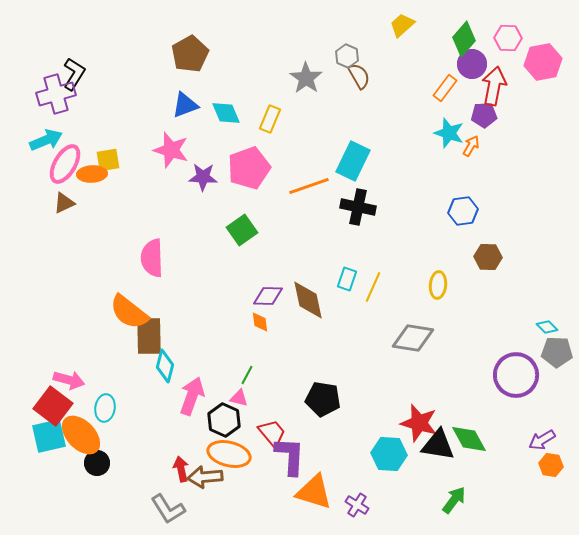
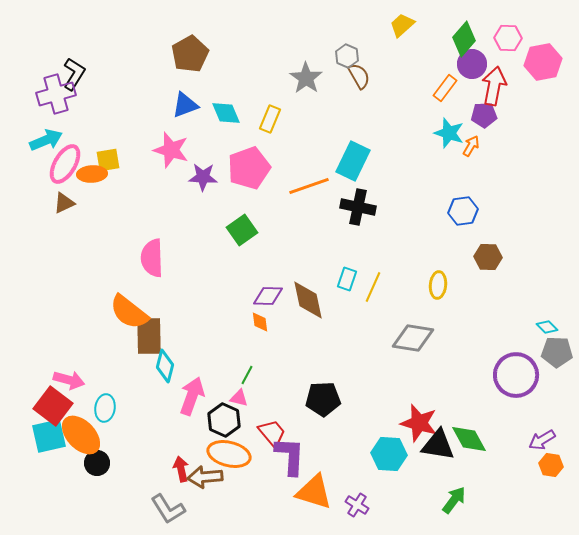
black pentagon at (323, 399): rotated 12 degrees counterclockwise
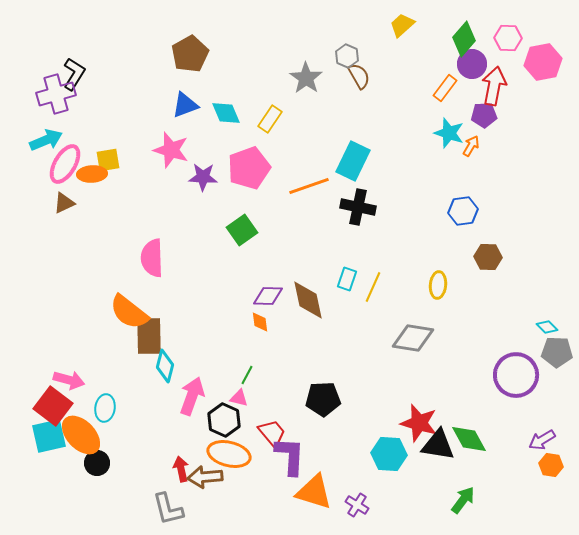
yellow rectangle at (270, 119): rotated 12 degrees clockwise
green arrow at (454, 500): moved 9 px right
gray L-shape at (168, 509): rotated 18 degrees clockwise
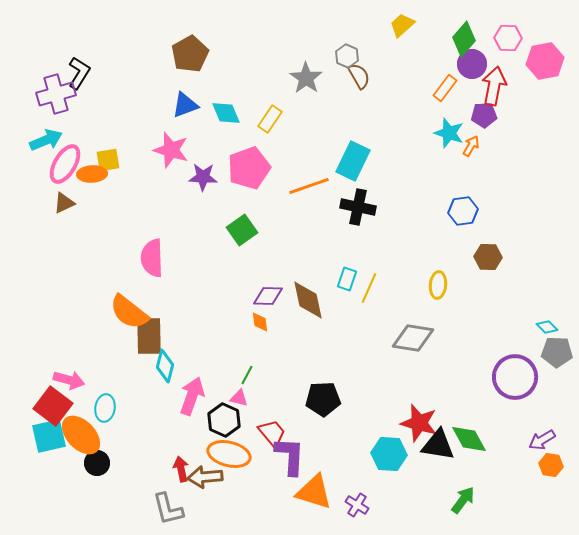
pink hexagon at (543, 62): moved 2 px right, 1 px up
black L-shape at (74, 74): moved 5 px right, 1 px up
yellow line at (373, 287): moved 4 px left, 1 px down
purple circle at (516, 375): moved 1 px left, 2 px down
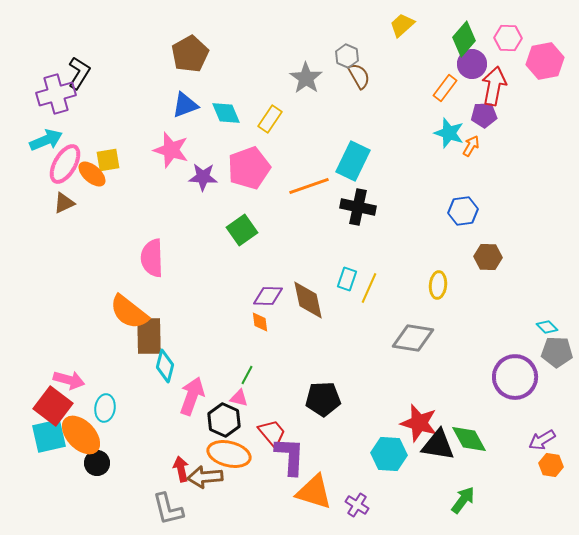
orange ellipse at (92, 174): rotated 44 degrees clockwise
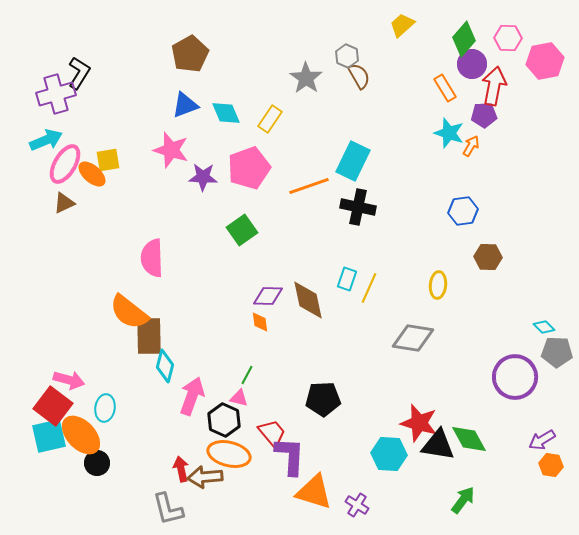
orange rectangle at (445, 88): rotated 68 degrees counterclockwise
cyan diamond at (547, 327): moved 3 px left
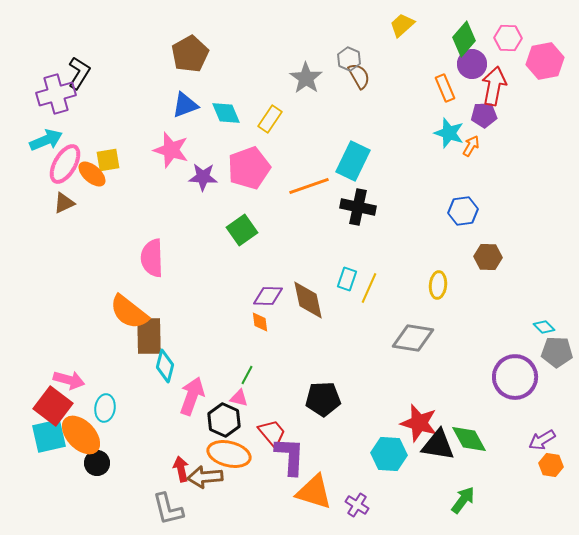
gray hexagon at (347, 56): moved 2 px right, 3 px down
orange rectangle at (445, 88): rotated 8 degrees clockwise
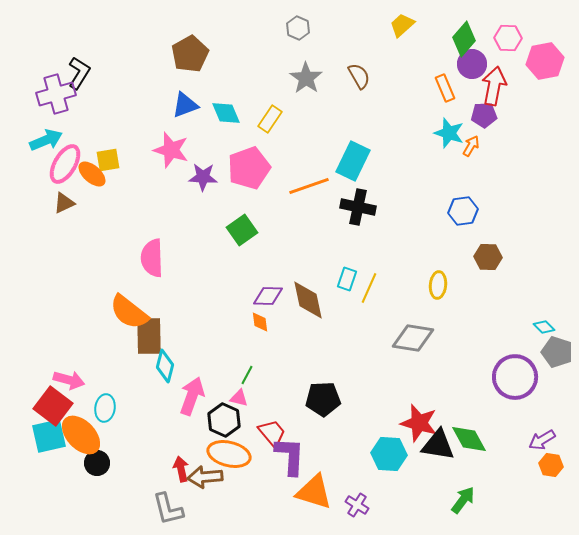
gray hexagon at (349, 59): moved 51 px left, 31 px up
gray pentagon at (557, 352): rotated 16 degrees clockwise
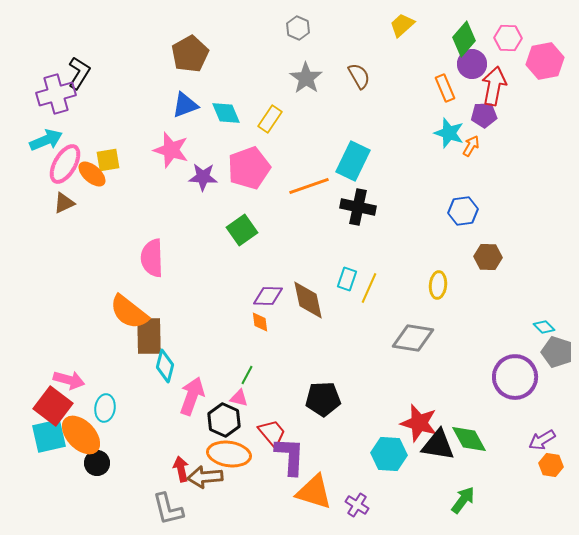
orange ellipse at (229, 454): rotated 6 degrees counterclockwise
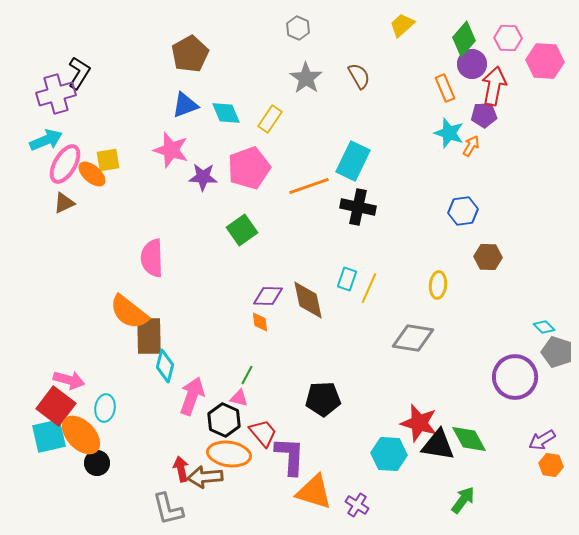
pink hexagon at (545, 61): rotated 15 degrees clockwise
red square at (53, 406): moved 3 px right
red trapezoid at (272, 433): moved 9 px left
